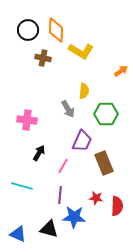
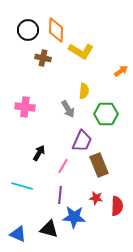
pink cross: moved 2 px left, 13 px up
brown rectangle: moved 5 px left, 2 px down
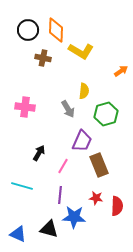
green hexagon: rotated 15 degrees counterclockwise
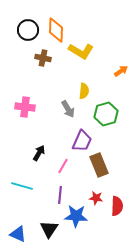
blue star: moved 2 px right, 1 px up
black triangle: rotated 48 degrees clockwise
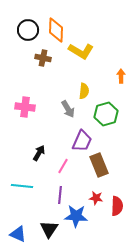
orange arrow: moved 5 px down; rotated 56 degrees counterclockwise
cyan line: rotated 10 degrees counterclockwise
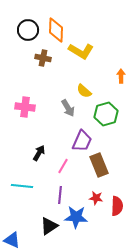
yellow semicircle: rotated 126 degrees clockwise
gray arrow: moved 1 px up
blue star: moved 1 px down
black triangle: moved 3 px up; rotated 24 degrees clockwise
blue triangle: moved 6 px left, 6 px down
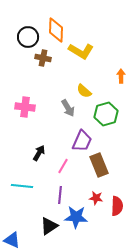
black circle: moved 7 px down
